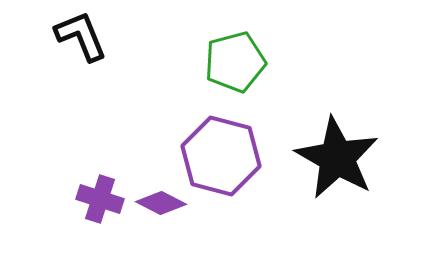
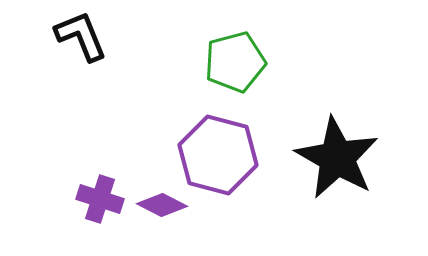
purple hexagon: moved 3 px left, 1 px up
purple diamond: moved 1 px right, 2 px down
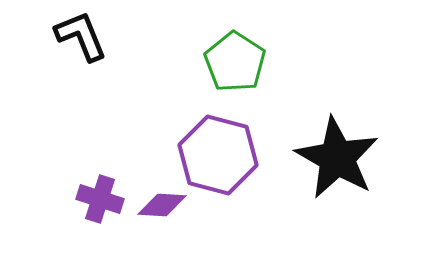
green pentagon: rotated 24 degrees counterclockwise
purple diamond: rotated 24 degrees counterclockwise
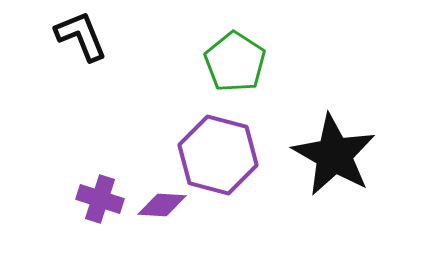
black star: moved 3 px left, 3 px up
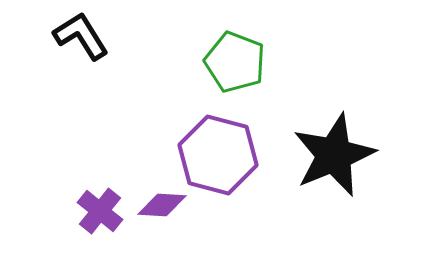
black L-shape: rotated 10 degrees counterclockwise
green pentagon: rotated 12 degrees counterclockwise
black star: rotated 20 degrees clockwise
purple cross: moved 12 px down; rotated 21 degrees clockwise
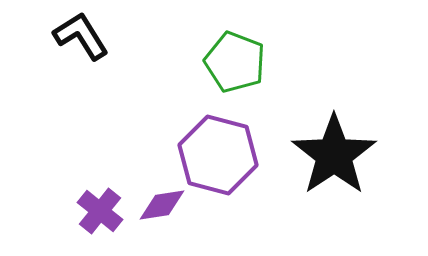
black star: rotated 12 degrees counterclockwise
purple diamond: rotated 12 degrees counterclockwise
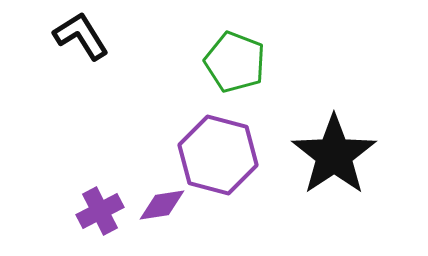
purple cross: rotated 24 degrees clockwise
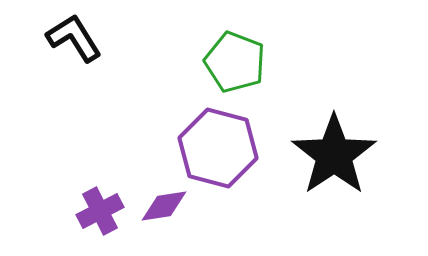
black L-shape: moved 7 px left, 2 px down
purple hexagon: moved 7 px up
purple diamond: moved 2 px right, 1 px down
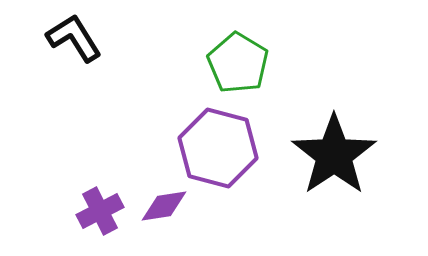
green pentagon: moved 3 px right, 1 px down; rotated 10 degrees clockwise
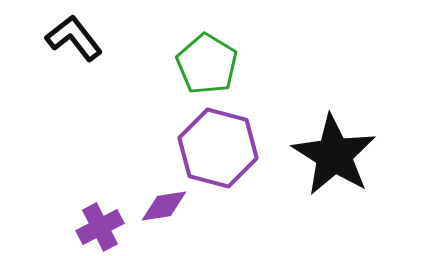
black L-shape: rotated 6 degrees counterclockwise
green pentagon: moved 31 px left, 1 px down
black star: rotated 6 degrees counterclockwise
purple cross: moved 16 px down
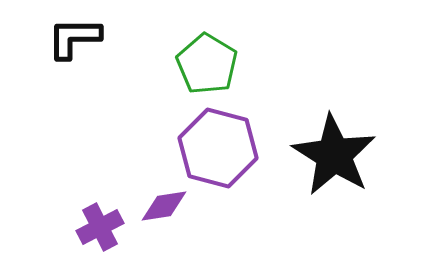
black L-shape: rotated 52 degrees counterclockwise
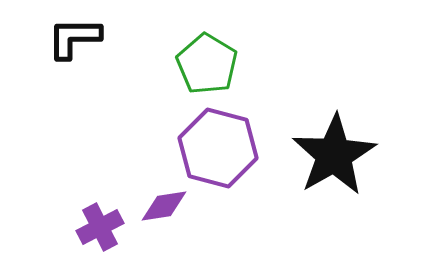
black star: rotated 10 degrees clockwise
